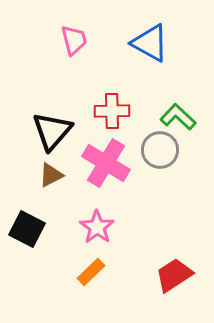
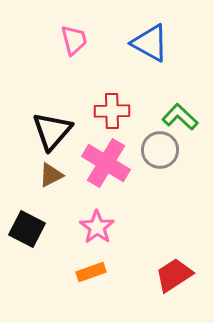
green L-shape: moved 2 px right
orange rectangle: rotated 24 degrees clockwise
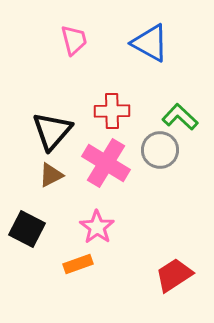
orange rectangle: moved 13 px left, 8 px up
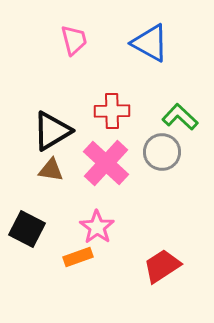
black triangle: rotated 18 degrees clockwise
gray circle: moved 2 px right, 2 px down
pink cross: rotated 12 degrees clockwise
brown triangle: moved 5 px up; rotated 36 degrees clockwise
orange rectangle: moved 7 px up
red trapezoid: moved 12 px left, 9 px up
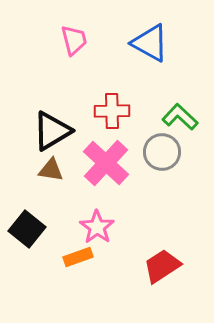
black square: rotated 12 degrees clockwise
